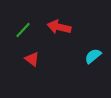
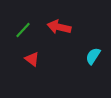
cyan semicircle: rotated 18 degrees counterclockwise
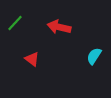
green line: moved 8 px left, 7 px up
cyan semicircle: moved 1 px right
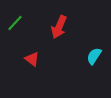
red arrow: rotated 80 degrees counterclockwise
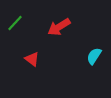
red arrow: rotated 35 degrees clockwise
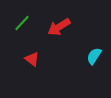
green line: moved 7 px right
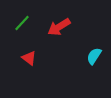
red triangle: moved 3 px left, 1 px up
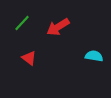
red arrow: moved 1 px left
cyan semicircle: rotated 66 degrees clockwise
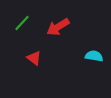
red triangle: moved 5 px right
